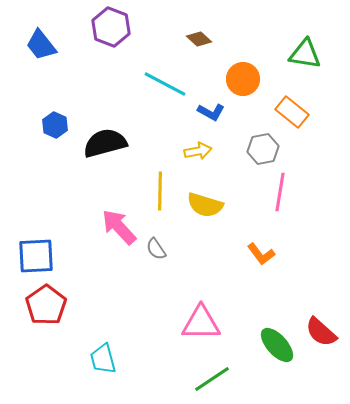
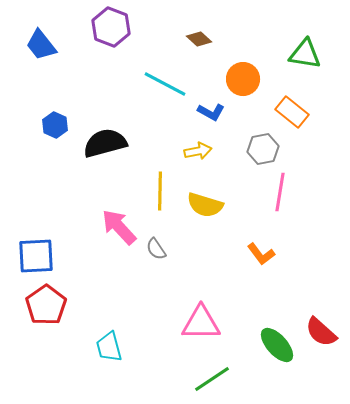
cyan trapezoid: moved 6 px right, 12 px up
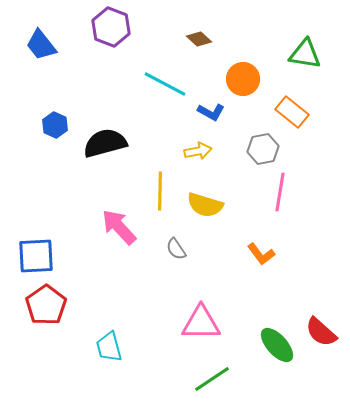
gray semicircle: moved 20 px right
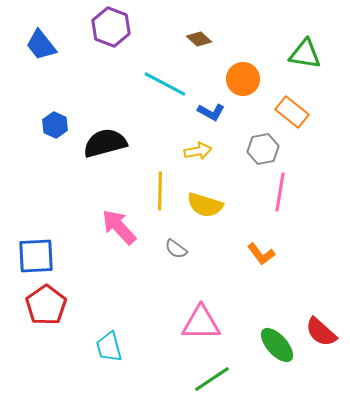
gray semicircle: rotated 20 degrees counterclockwise
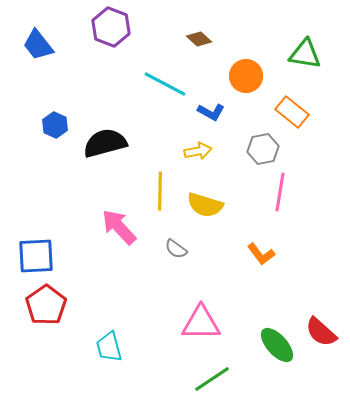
blue trapezoid: moved 3 px left
orange circle: moved 3 px right, 3 px up
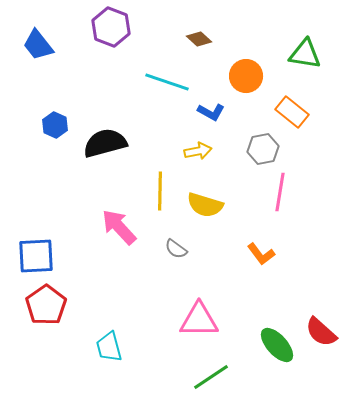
cyan line: moved 2 px right, 2 px up; rotated 9 degrees counterclockwise
pink triangle: moved 2 px left, 3 px up
green line: moved 1 px left, 2 px up
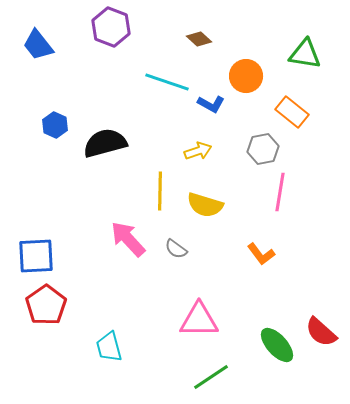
blue L-shape: moved 8 px up
yellow arrow: rotated 8 degrees counterclockwise
pink arrow: moved 9 px right, 12 px down
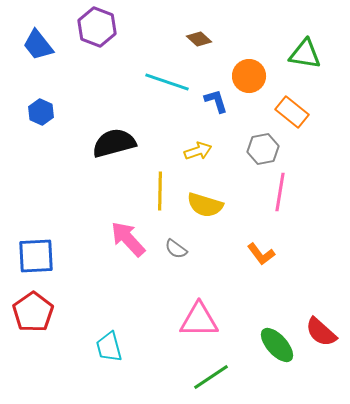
purple hexagon: moved 14 px left
orange circle: moved 3 px right
blue L-shape: moved 5 px right, 3 px up; rotated 136 degrees counterclockwise
blue hexagon: moved 14 px left, 13 px up
black semicircle: moved 9 px right
red pentagon: moved 13 px left, 7 px down
